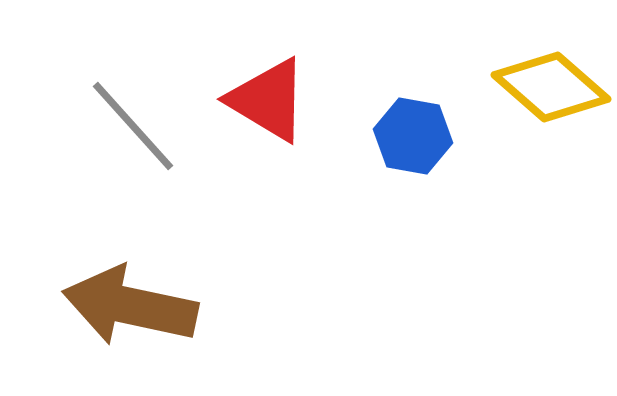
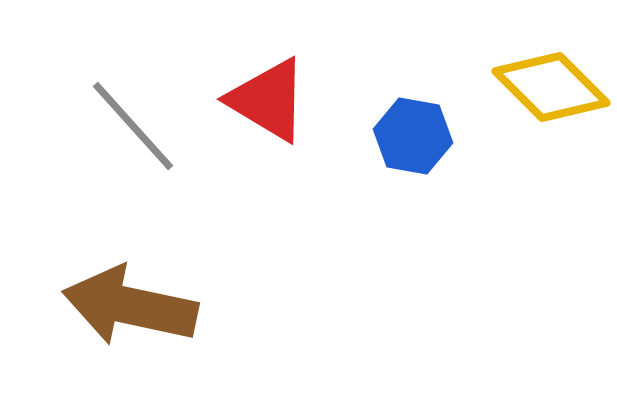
yellow diamond: rotated 4 degrees clockwise
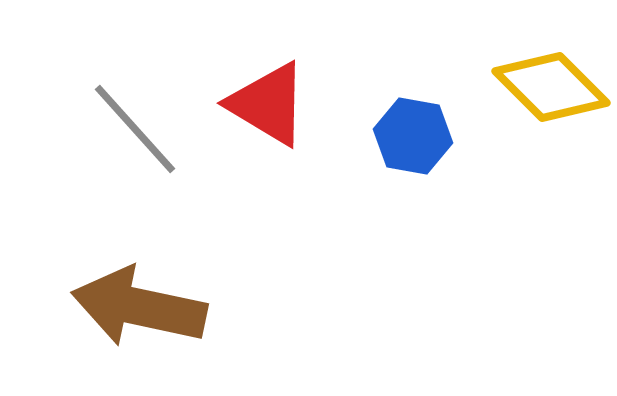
red triangle: moved 4 px down
gray line: moved 2 px right, 3 px down
brown arrow: moved 9 px right, 1 px down
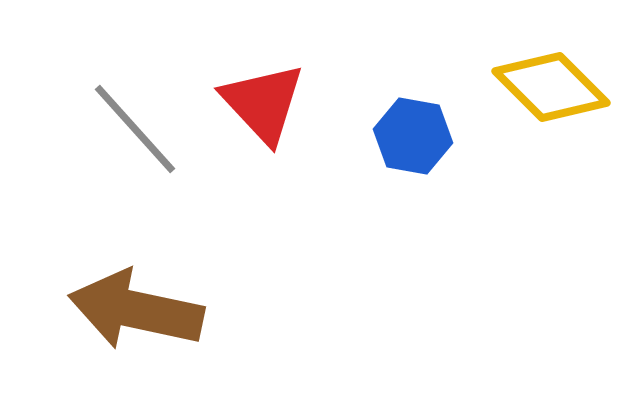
red triangle: moved 5 px left, 1 px up; rotated 16 degrees clockwise
brown arrow: moved 3 px left, 3 px down
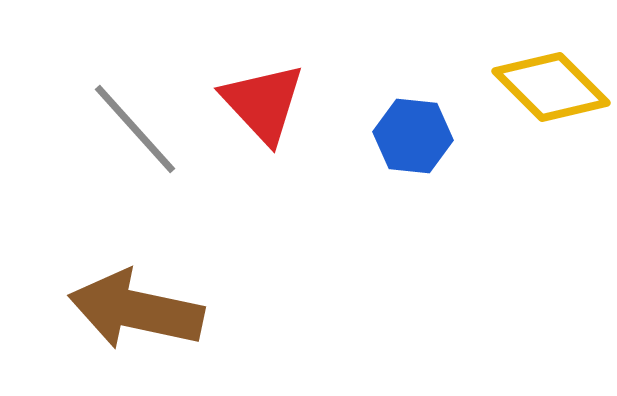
blue hexagon: rotated 4 degrees counterclockwise
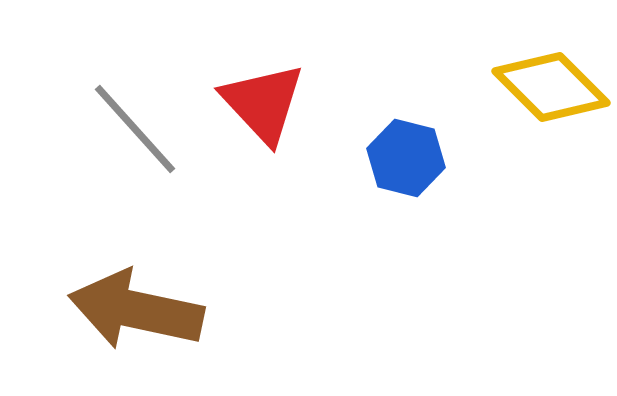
blue hexagon: moved 7 px left, 22 px down; rotated 8 degrees clockwise
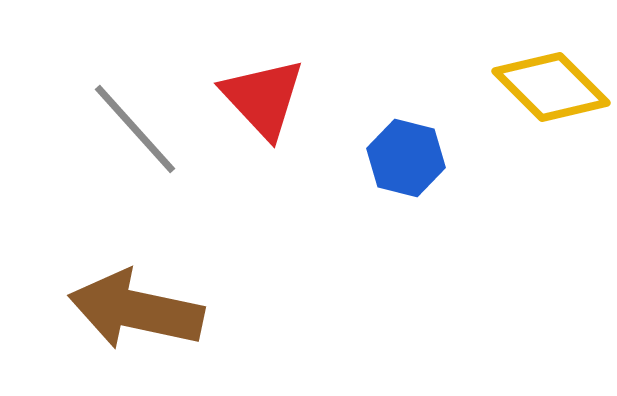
red triangle: moved 5 px up
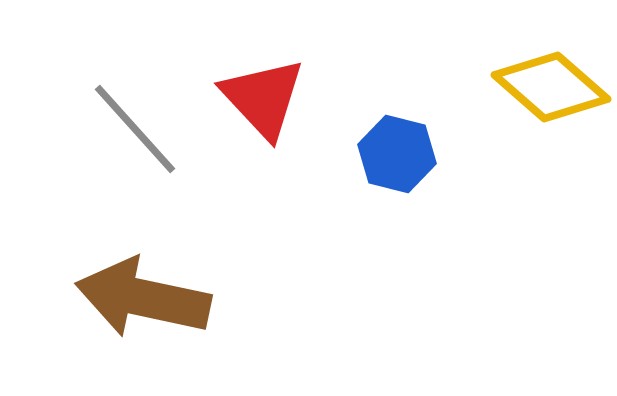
yellow diamond: rotated 4 degrees counterclockwise
blue hexagon: moved 9 px left, 4 px up
brown arrow: moved 7 px right, 12 px up
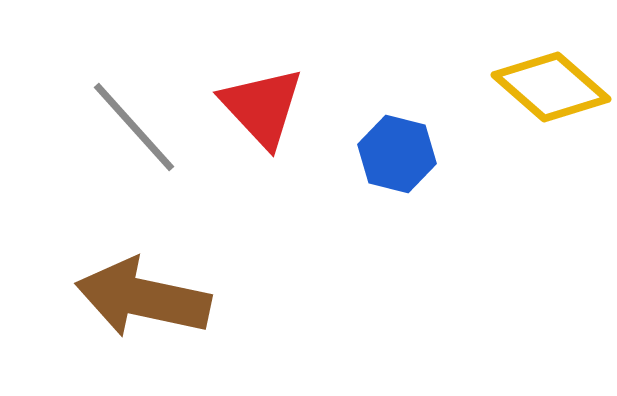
red triangle: moved 1 px left, 9 px down
gray line: moved 1 px left, 2 px up
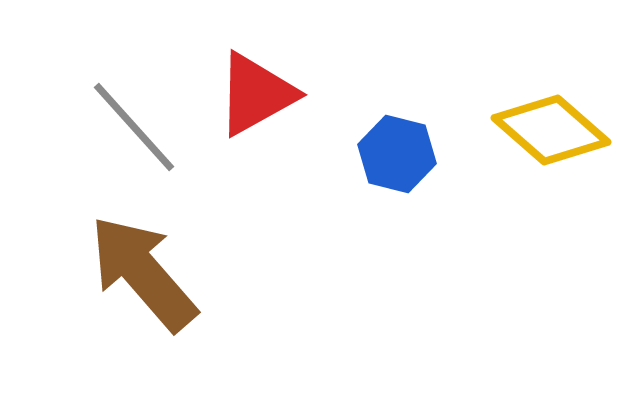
yellow diamond: moved 43 px down
red triangle: moved 6 px left, 13 px up; rotated 44 degrees clockwise
brown arrow: moved 25 px up; rotated 37 degrees clockwise
